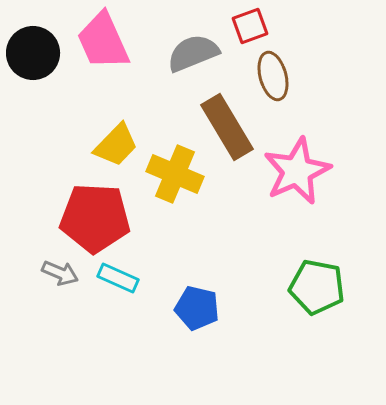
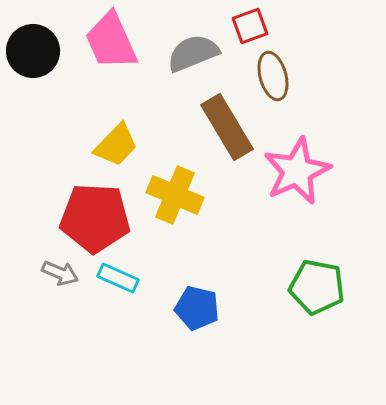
pink trapezoid: moved 8 px right
black circle: moved 2 px up
yellow cross: moved 21 px down
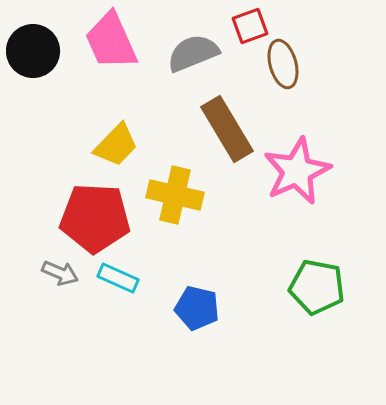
brown ellipse: moved 10 px right, 12 px up
brown rectangle: moved 2 px down
yellow cross: rotated 10 degrees counterclockwise
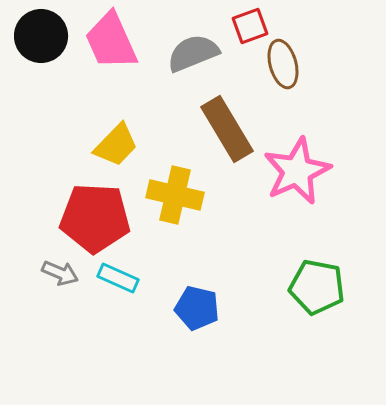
black circle: moved 8 px right, 15 px up
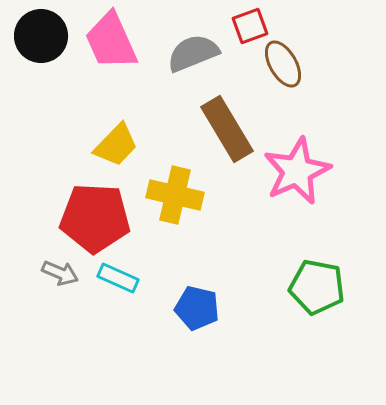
brown ellipse: rotated 15 degrees counterclockwise
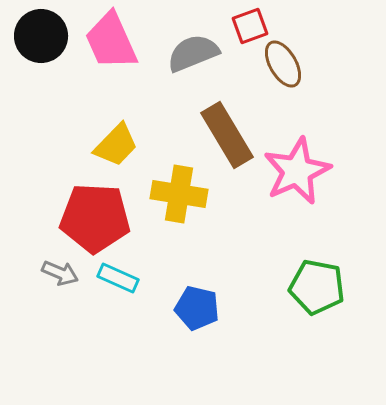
brown rectangle: moved 6 px down
yellow cross: moved 4 px right, 1 px up; rotated 4 degrees counterclockwise
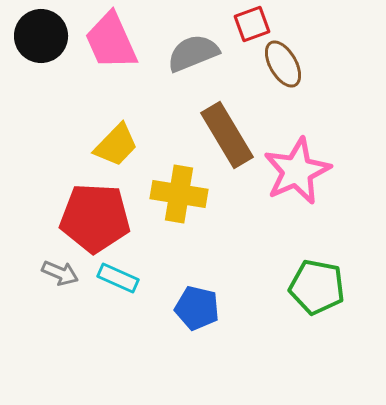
red square: moved 2 px right, 2 px up
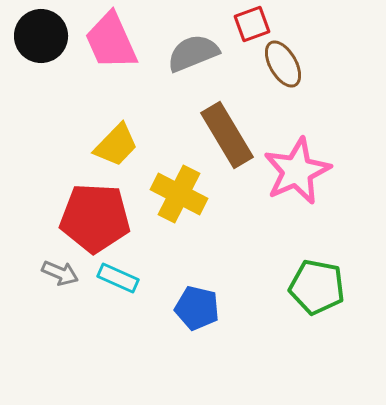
yellow cross: rotated 18 degrees clockwise
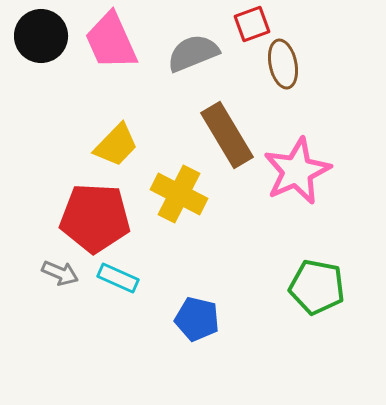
brown ellipse: rotated 18 degrees clockwise
blue pentagon: moved 11 px down
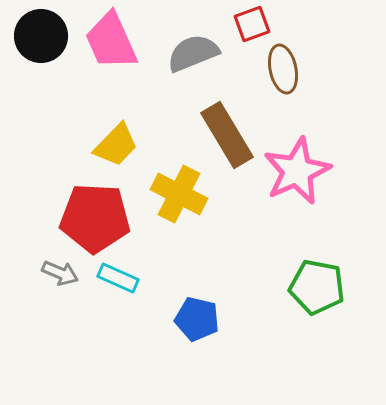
brown ellipse: moved 5 px down
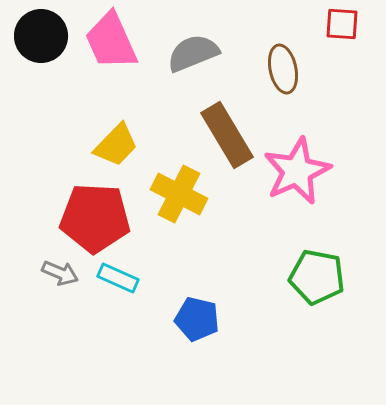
red square: moved 90 px right; rotated 24 degrees clockwise
green pentagon: moved 10 px up
